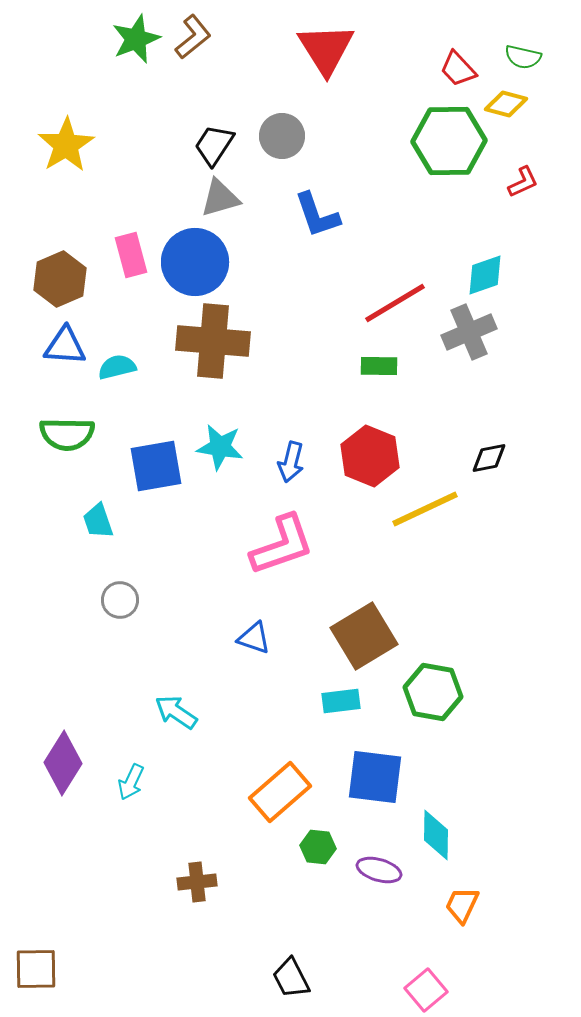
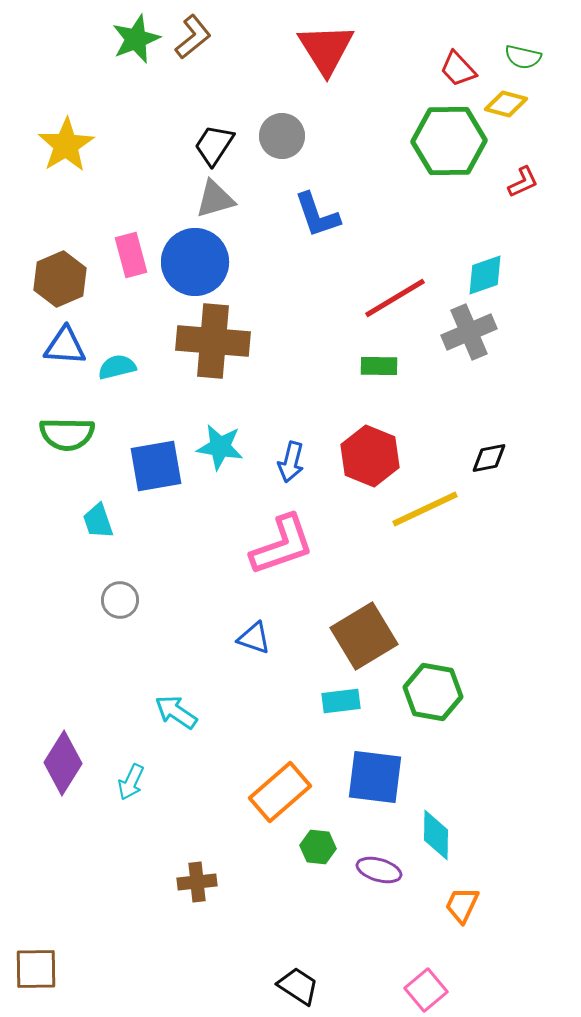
gray triangle at (220, 198): moved 5 px left, 1 px down
red line at (395, 303): moved 5 px up
black trapezoid at (291, 978): moved 7 px right, 8 px down; rotated 150 degrees clockwise
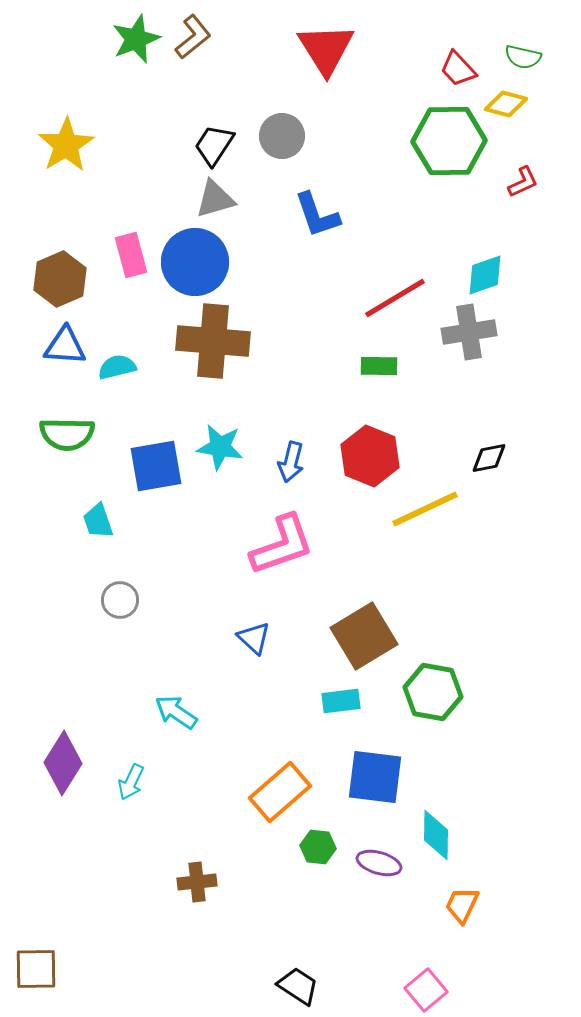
gray cross at (469, 332): rotated 14 degrees clockwise
blue triangle at (254, 638): rotated 24 degrees clockwise
purple ellipse at (379, 870): moved 7 px up
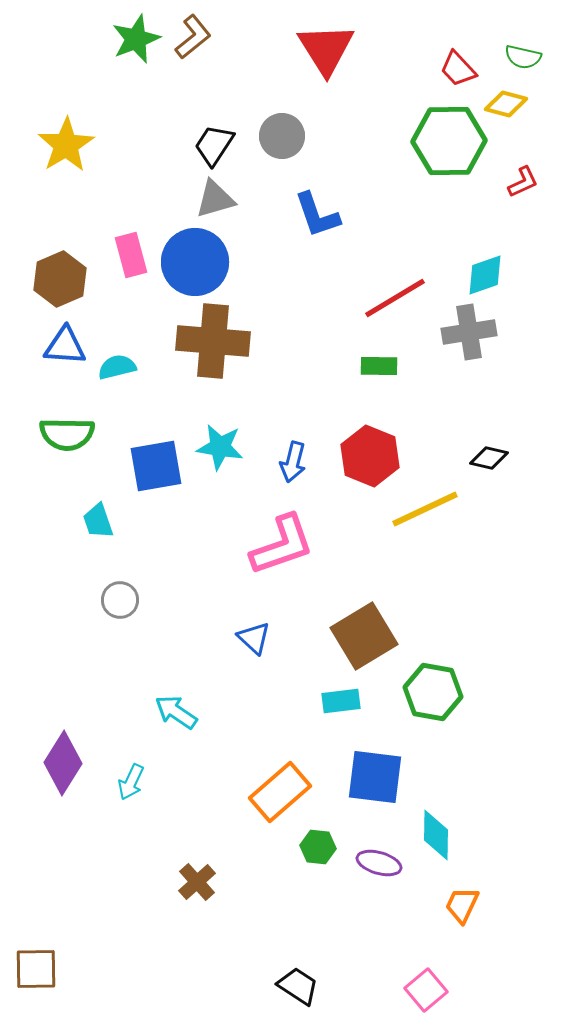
black diamond at (489, 458): rotated 24 degrees clockwise
blue arrow at (291, 462): moved 2 px right
brown cross at (197, 882): rotated 36 degrees counterclockwise
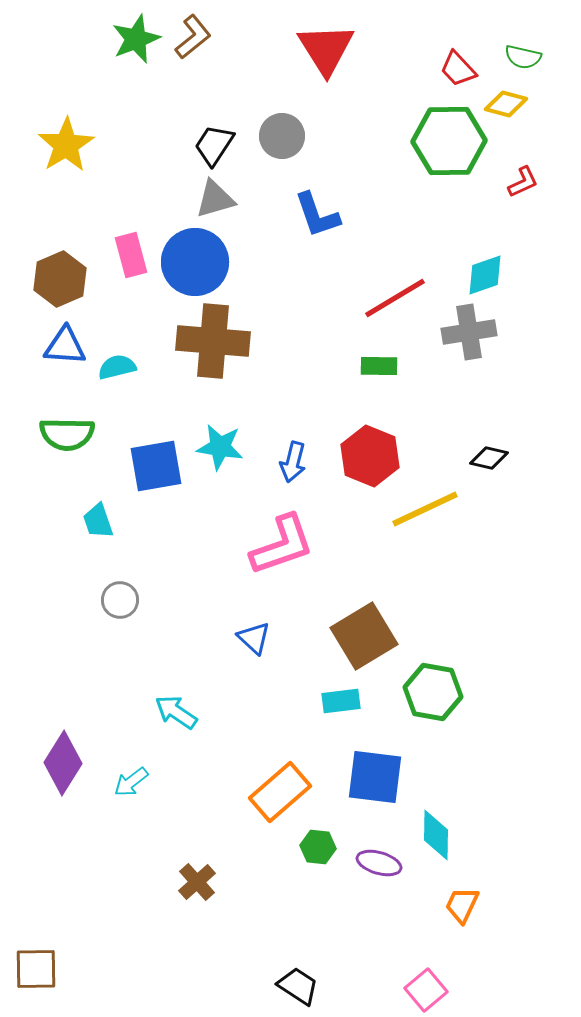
cyan arrow at (131, 782): rotated 27 degrees clockwise
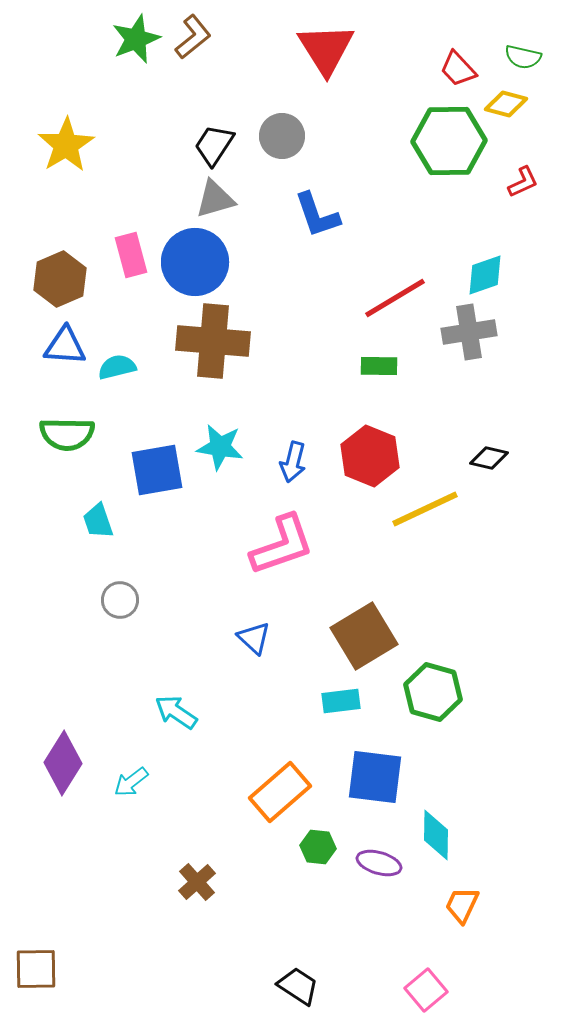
blue square at (156, 466): moved 1 px right, 4 px down
green hexagon at (433, 692): rotated 6 degrees clockwise
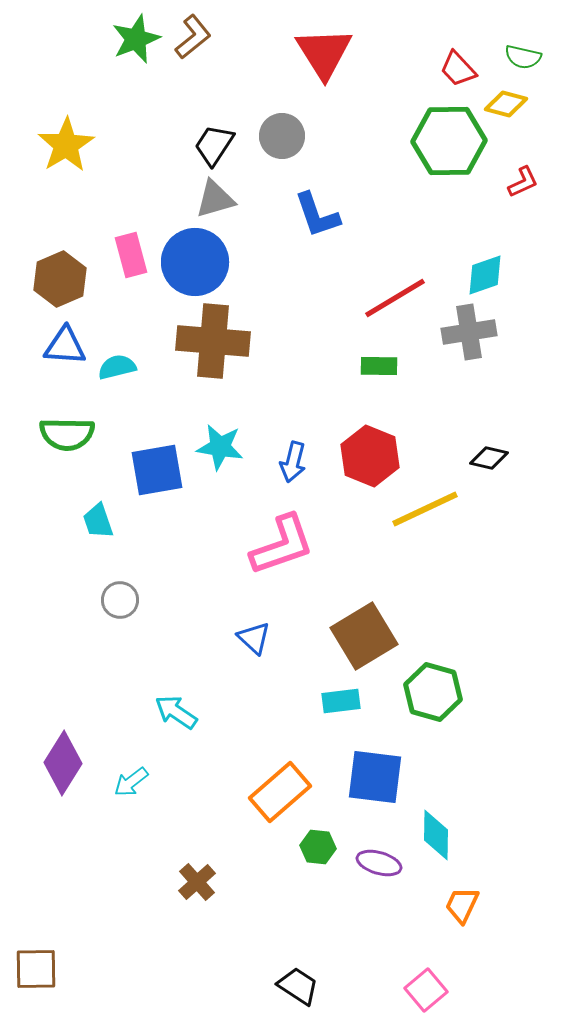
red triangle at (326, 49): moved 2 px left, 4 px down
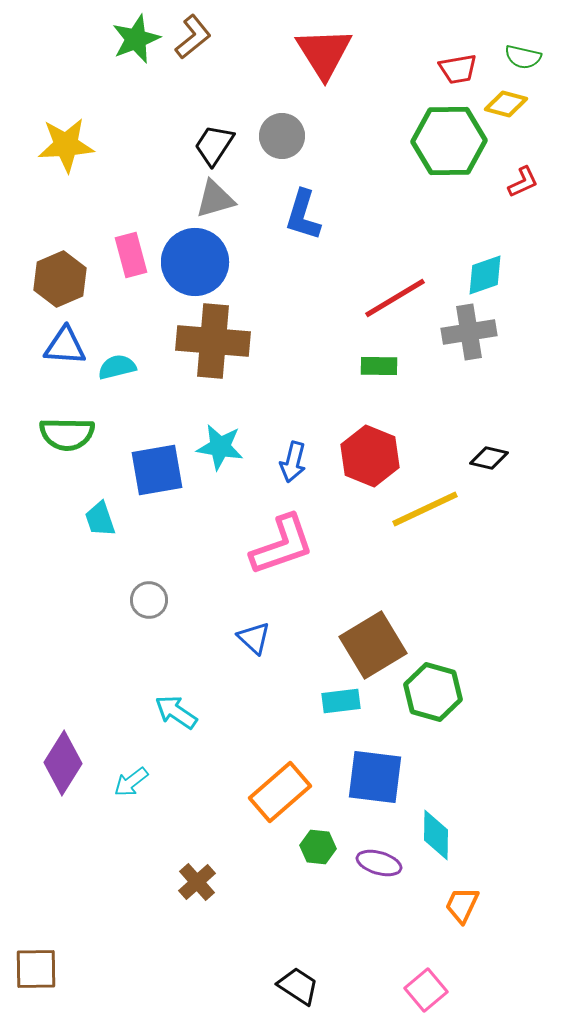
red trapezoid at (458, 69): rotated 57 degrees counterclockwise
yellow star at (66, 145): rotated 28 degrees clockwise
blue L-shape at (317, 215): moved 14 px left; rotated 36 degrees clockwise
cyan trapezoid at (98, 521): moved 2 px right, 2 px up
gray circle at (120, 600): moved 29 px right
brown square at (364, 636): moved 9 px right, 9 px down
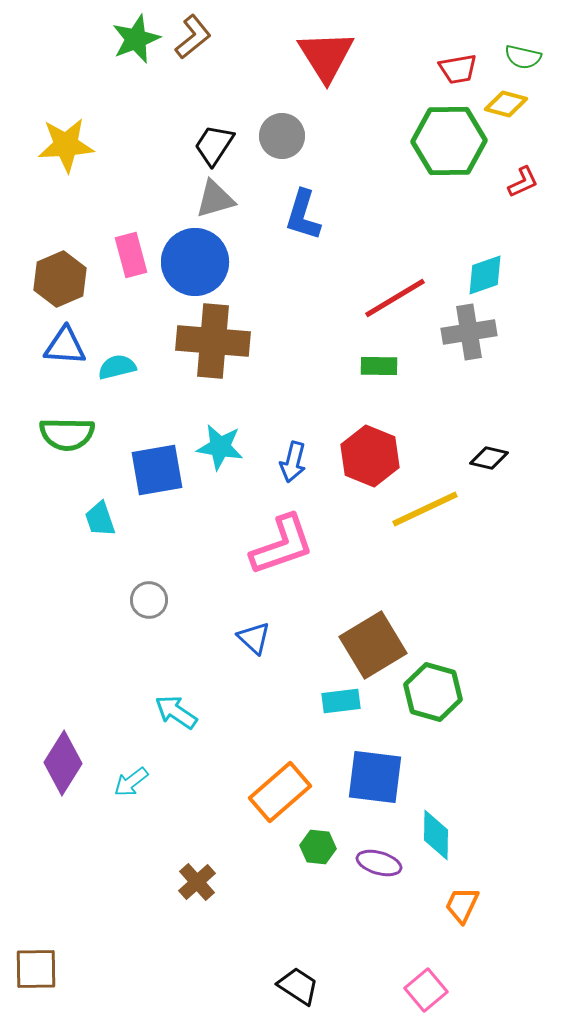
red triangle at (324, 53): moved 2 px right, 3 px down
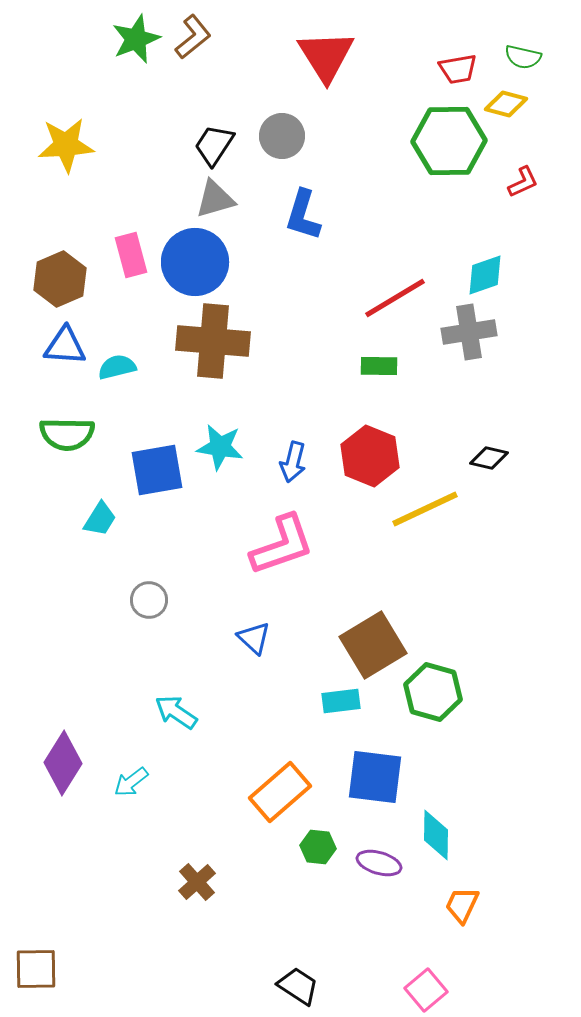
cyan trapezoid at (100, 519): rotated 129 degrees counterclockwise
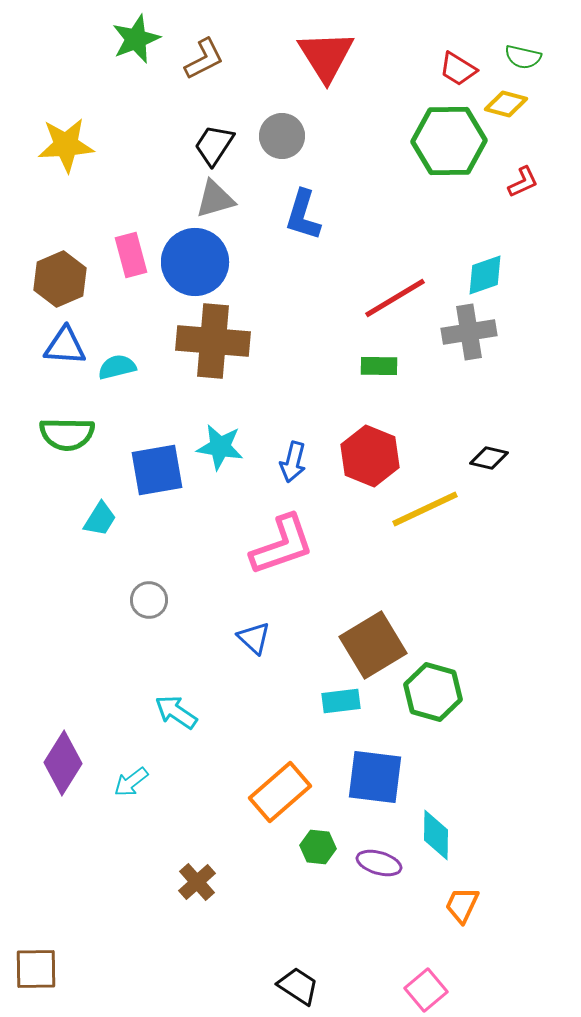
brown L-shape at (193, 37): moved 11 px right, 22 px down; rotated 12 degrees clockwise
red trapezoid at (458, 69): rotated 42 degrees clockwise
